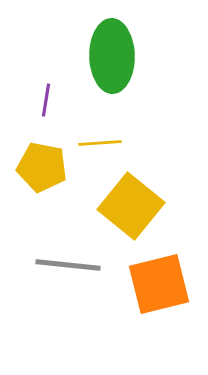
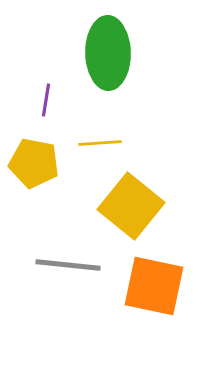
green ellipse: moved 4 px left, 3 px up
yellow pentagon: moved 8 px left, 4 px up
orange square: moved 5 px left, 2 px down; rotated 26 degrees clockwise
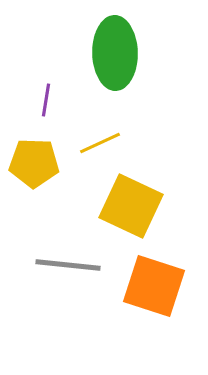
green ellipse: moved 7 px right
yellow line: rotated 21 degrees counterclockwise
yellow pentagon: rotated 9 degrees counterclockwise
yellow square: rotated 14 degrees counterclockwise
orange square: rotated 6 degrees clockwise
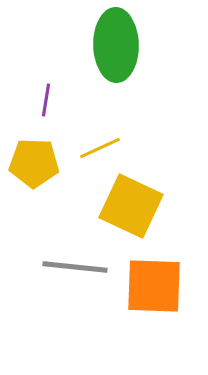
green ellipse: moved 1 px right, 8 px up
yellow line: moved 5 px down
gray line: moved 7 px right, 2 px down
orange square: rotated 16 degrees counterclockwise
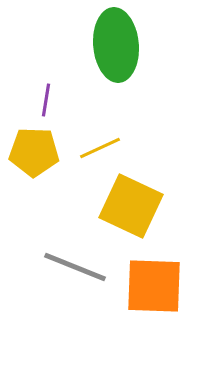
green ellipse: rotated 4 degrees counterclockwise
yellow pentagon: moved 11 px up
gray line: rotated 16 degrees clockwise
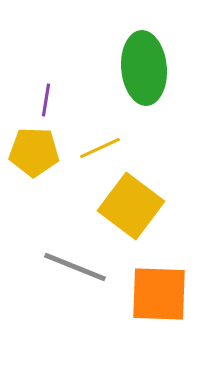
green ellipse: moved 28 px right, 23 px down
yellow square: rotated 12 degrees clockwise
orange square: moved 5 px right, 8 px down
